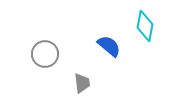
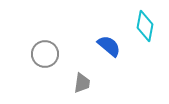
gray trapezoid: rotated 15 degrees clockwise
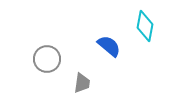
gray circle: moved 2 px right, 5 px down
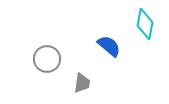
cyan diamond: moved 2 px up
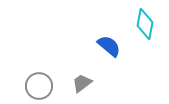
gray circle: moved 8 px left, 27 px down
gray trapezoid: rotated 135 degrees counterclockwise
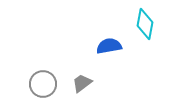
blue semicircle: rotated 50 degrees counterclockwise
gray circle: moved 4 px right, 2 px up
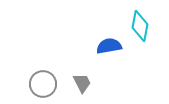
cyan diamond: moved 5 px left, 2 px down
gray trapezoid: rotated 100 degrees clockwise
